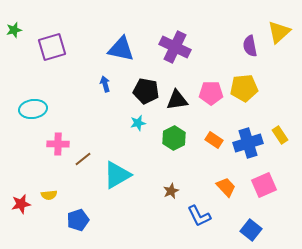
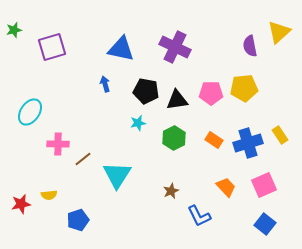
cyan ellipse: moved 3 px left, 3 px down; rotated 48 degrees counterclockwise
cyan triangle: rotated 28 degrees counterclockwise
blue square: moved 14 px right, 6 px up
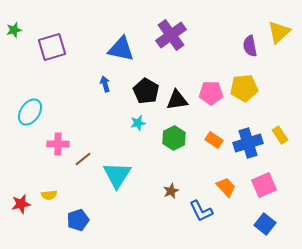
purple cross: moved 4 px left, 12 px up; rotated 28 degrees clockwise
black pentagon: rotated 20 degrees clockwise
blue L-shape: moved 2 px right, 5 px up
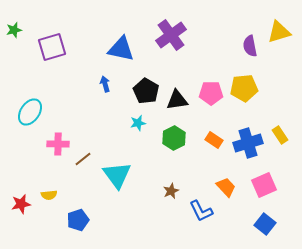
yellow triangle: rotated 25 degrees clockwise
cyan triangle: rotated 8 degrees counterclockwise
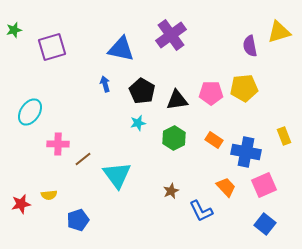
black pentagon: moved 4 px left
yellow rectangle: moved 4 px right, 1 px down; rotated 12 degrees clockwise
blue cross: moved 2 px left, 9 px down; rotated 28 degrees clockwise
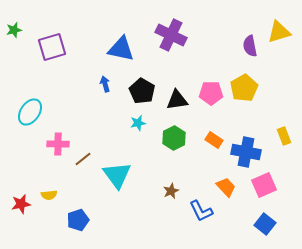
purple cross: rotated 28 degrees counterclockwise
yellow pentagon: rotated 24 degrees counterclockwise
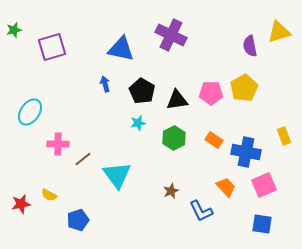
yellow semicircle: rotated 35 degrees clockwise
blue square: moved 3 px left; rotated 30 degrees counterclockwise
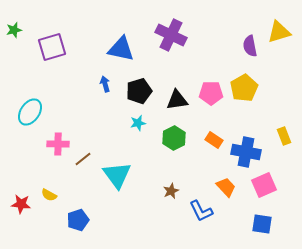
black pentagon: moved 3 px left; rotated 25 degrees clockwise
red star: rotated 18 degrees clockwise
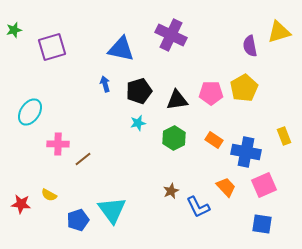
cyan triangle: moved 5 px left, 35 px down
blue L-shape: moved 3 px left, 4 px up
